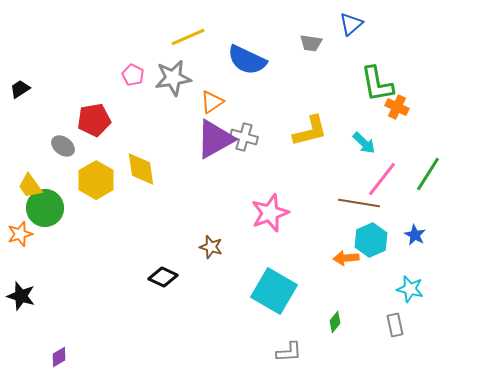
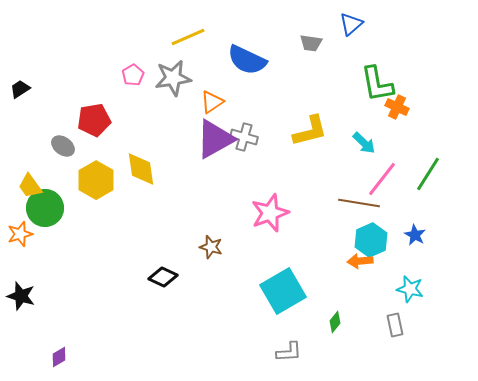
pink pentagon: rotated 15 degrees clockwise
orange arrow: moved 14 px right, 3 px down
cyan square: moved 9 px right; rotated 30 degrees clockwise
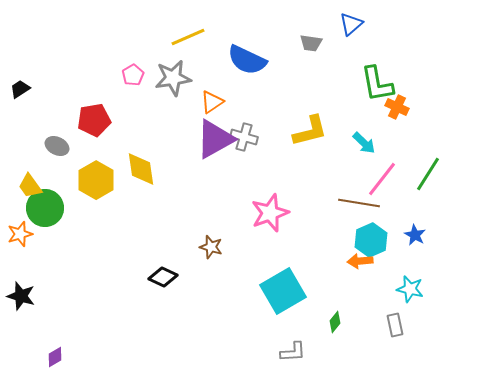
gray ellipse: moved 6 px left; rotated 10 degrees counterclockwise
gray L-shape: moved 4 px right
purple diamond: moved 4 px left
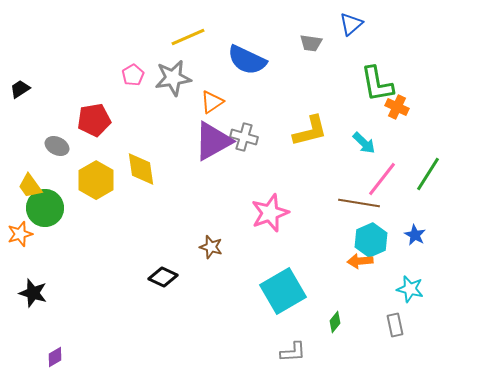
purple triangle: moved 2 px left, 2 px down
black star: moved 12 px right, 3 px up
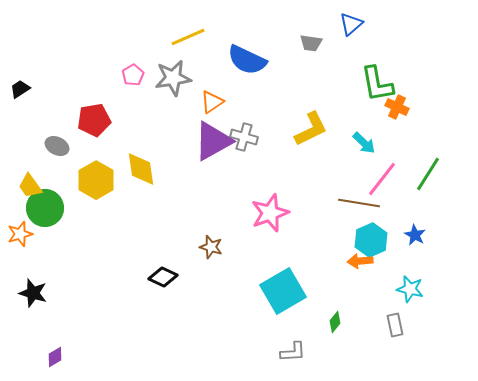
yellow L-shape: moved 1 px right, 2 px up; rotated 12 degrees counterclockwise
